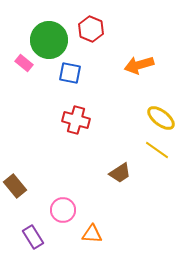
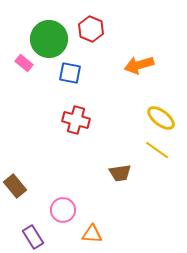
green circle: moved 1 px up
brown trapezoid: rotated 25 degrees clockwise
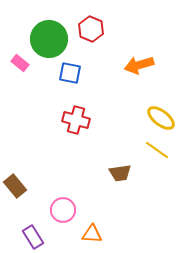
pink rectangle: moved 4 px left
